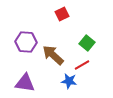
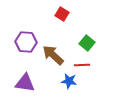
red square: rotated 32 degrees counterclockwise
red line: rotated 28 degrees clockwise
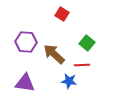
brown arrow: moved 1 px right, 1 px up
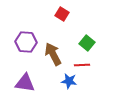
brown arrow: moved 1 px left; rotated 20 degrees clockwise
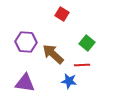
brown arrow: rotated 20 degrees counterclockwise
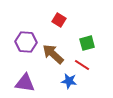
red square: moved 3 px left, 6 px down
green square: rotated 35 degrees clockwise
red line: rotated 35 degrees clockwise
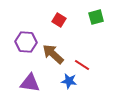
green square: moved 9 px right, 26 px up
purple triangle: moved 5 px right
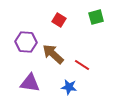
blue star: moved 6 px down
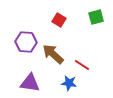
blue star: moved 4 px up
